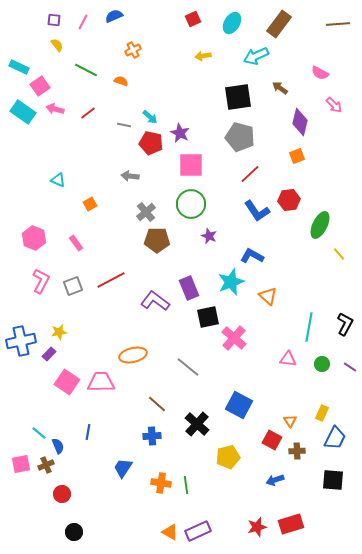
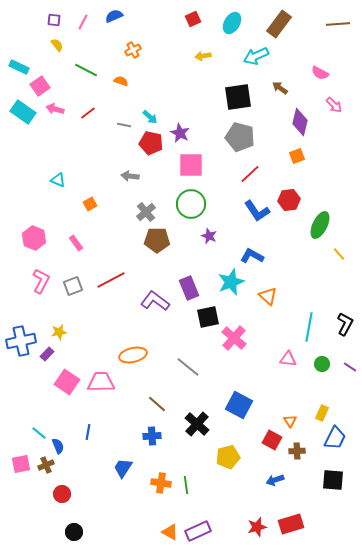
purple rectangle at (49, 354): moved 2 px left
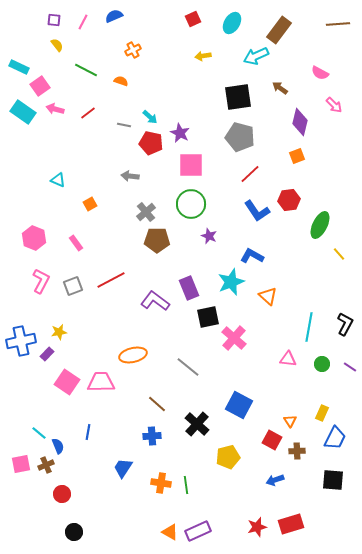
brown rectangle at (279, 24): moved 6 px down
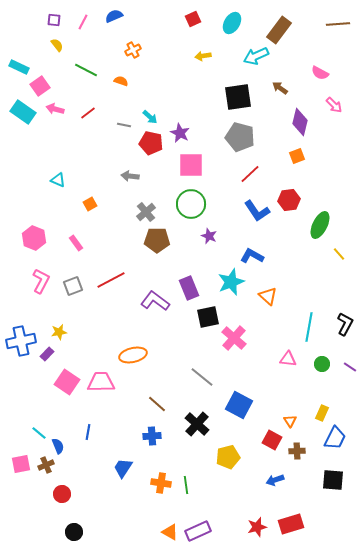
gray line at (188, 367): moved 14 px right, 10 px down
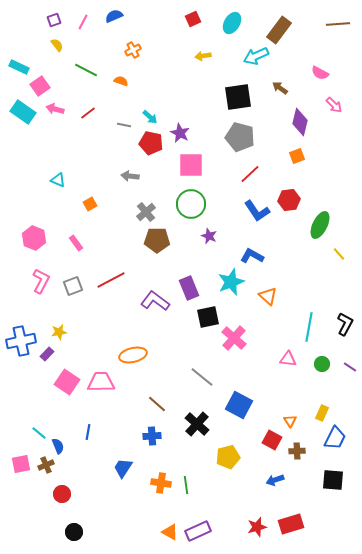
purple square at (54, 20): rotated 24 degrees counterclockwise
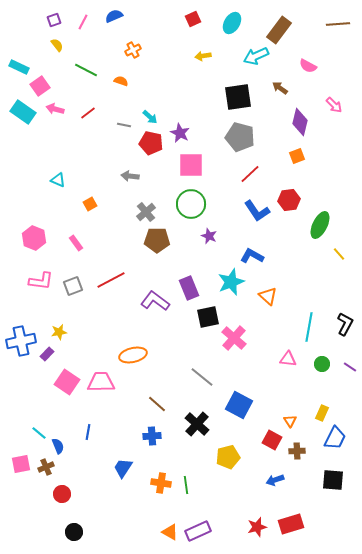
pink semicircle at (320, 73): moved 12 px left, 7 px up
pink L-shape at (41, 281): rotated 70 degrees clockwise
brown cross at (46, 465): moved 2 px down
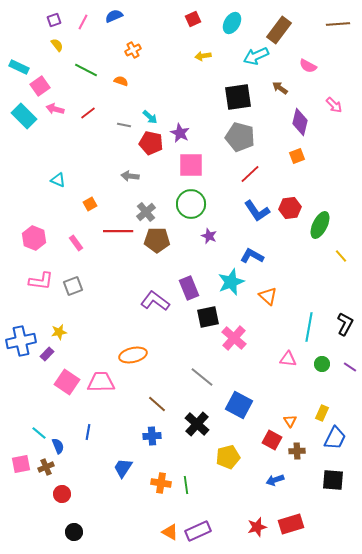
cyan rectangle at (23, 112): moved 1 px right, 4 px down; rotated 10 degrees clockwise
red hexagon at (289, 200): moved 1 px right, 8 px down
yellow line at (339, 254): moved 2 px right, 2 px down
red line at (111, 280): moved 7 px right, 49 px up; rotated 28 degrees clockwise
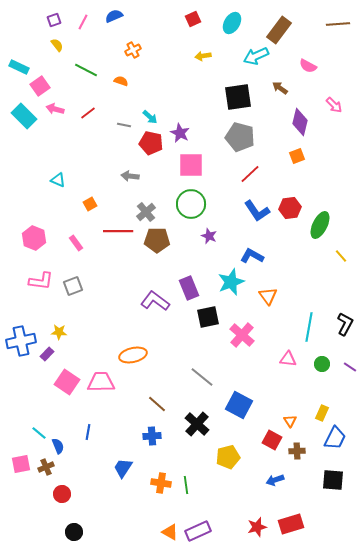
orange triangle at (268, 296): rotated 12 degrees clockwise
yellow star at (59, 332): rotated 14 degrees clockwise
pink cross at (234, 338): moved 8 px right, 3 px up
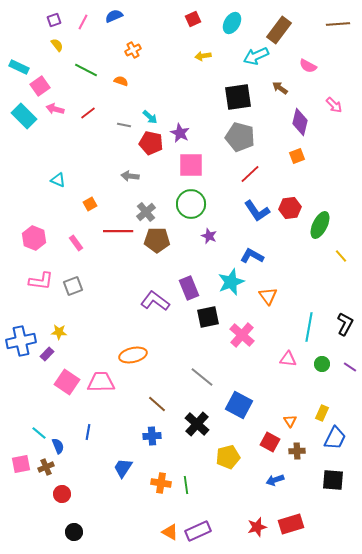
red square at (272, 440): moved 2 px left, 2 px down
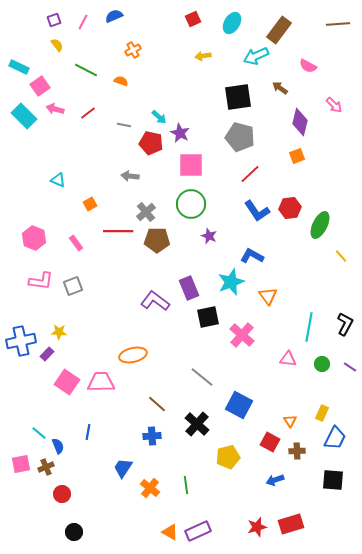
cyan arrow at (150, 117): moved 9 px right
orange cross at (161, 483): moved 11 px left, 5 px down; rotated 30 degrees clockwise
